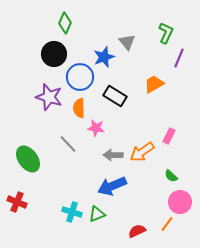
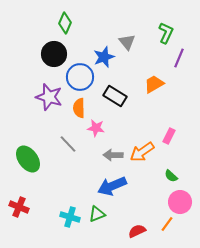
red cross: moved 2 px right, 5 px down
cyan cross: moved 2 px left, 5 px down
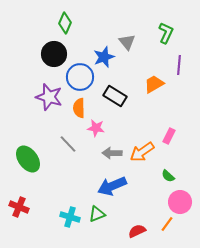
purple line: moved 7 px down; rotated 18 degrees counterclockwise
gray arrow: moved 1 px left, 2 px up
green semicircle: moved 3 px left
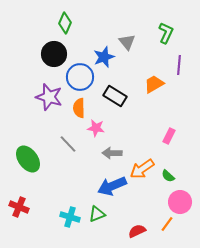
orange arrow: moved 17 px down
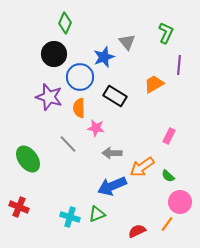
orange arrow: moved 2 px up
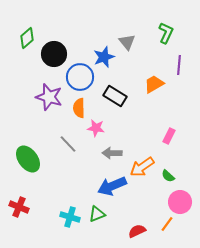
green diamond: moved 38 px left, 15 px down; rotated 25 degrees clockwise
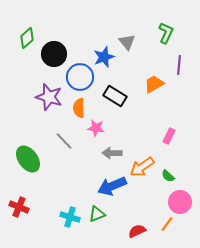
gray line: moved 4 px left, 3 px up
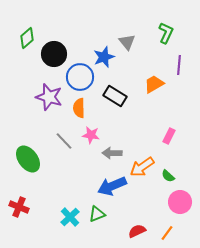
pink star: moved 5 px left, 7 px down
cyan cross: rotated 30 degrees clockwise
orange line: moved 9 px down
